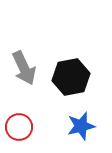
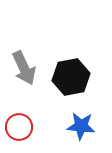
blue star: rotated 20 degrees clockwise
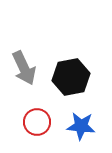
red circle: moved 18 px right, 5 px up
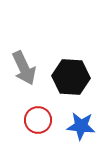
black hexagon: rotated 15 degrees clockwise
red circle: moved 1 px right, 2 px up
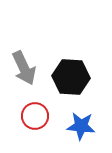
red circle: moved 3 px left, 4 px up
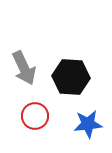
blue star: moved 7 px right, 2 px up; rotated 12 degrees counterclockwise
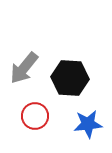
gray arrow: rotated 64 degrees clockwise
black hexagon: moved 1 px left, 1 px down
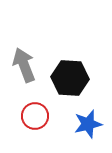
gray arrow: moved 3 px up; rotated 120 degrees clockwise
blue star: rotated 8 degrees counterclockwise
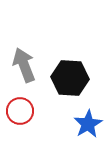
red circle: moved 15 px left, 5 px up
blue star: rotated 16 degrees counterclockwise
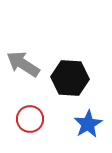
gray arrow: moved 1 px left, 1 px up; rotated 36 degrees counterclockwise
red circle: moved 10 px right, 8 px down
